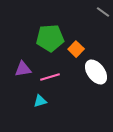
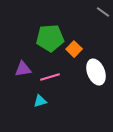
orange square: moved 2 px left
white ellipse: rotated 15 degrees clockwise
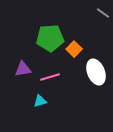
gray line: moved 1 px down
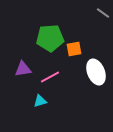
orange square: rotated 35 degrees clockwise
pink line: rotated 12 degrees counterclockwise
